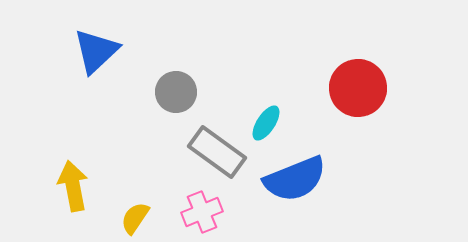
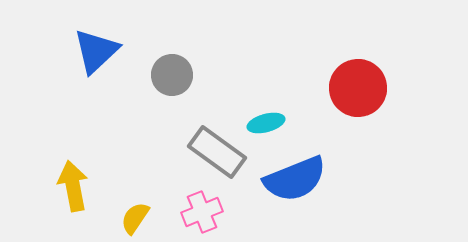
gray circle: moved 4 px left, 17 px up
cyan ellipse: rotated 42 degrees clockwise
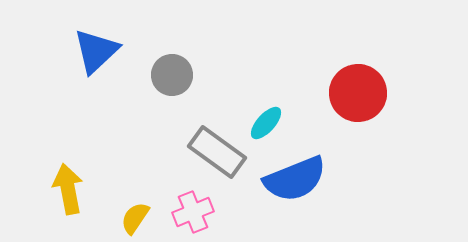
red circle: moved 5 px down
cyan ellipse: rotated 33 degrees counterclockwise
yellow arrow: moved 5 px left, 3 px down
pink cross: moved 9 px left
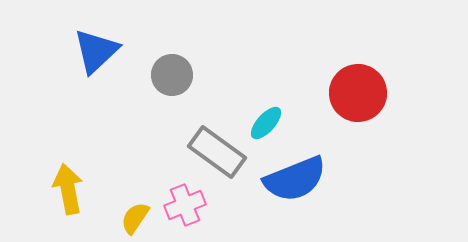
pink cross: moved 8 px left, 7 px up
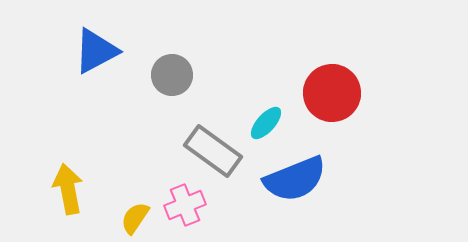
blue triangle: rotated 15 degrees clockwise
red circle: moved 26 px left
gray rectangle: moved 4 px left, 1 px up
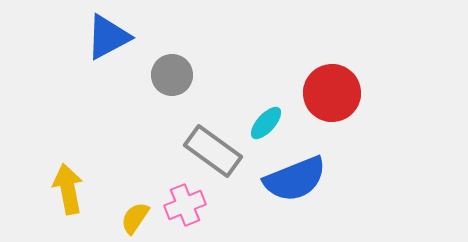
blue triangle: moved 12 px right, 14 px up
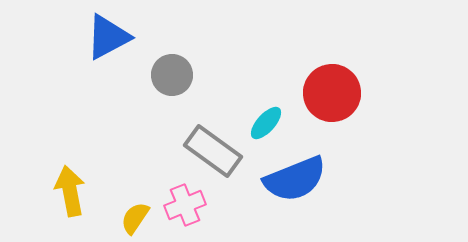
yellow arrow: moved 2 px right, 2 px down
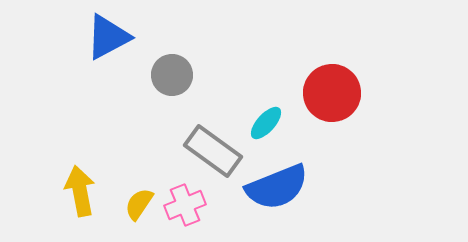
blue semicircle: moved 18 px left, 8 px down
yellow arrow: moved 10 px right
yellow semicircle: moved 4 px right, 14 px up
